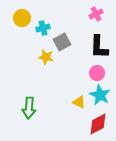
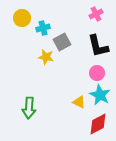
black L-shape: moved 1 px left, 1 px up; rotated 15 degrees counterclockwise
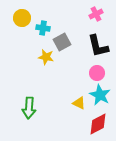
cyan cross: rotated 24 degrees clockwise
yellow triangle: moved 1 px down
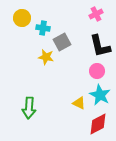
black L-shape: moved 2 px right
pink circle: moved 2 px up
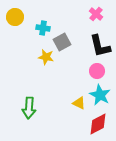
pink cross: rotated 24 degrees counterclockwise
yellow circle: moved 7 px left, 1 px up
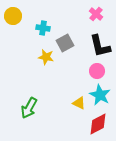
yellow circle: moved 2 px left, 1 px up
gray square: moved 3 px right, 1 px down
green arrow: rotated 25 degrees clockwise
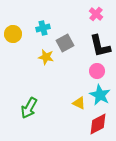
yellow circle: moved 18 px down
cyan cross: rotated 24 degrees counterclockwise
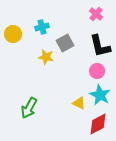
cyan cross: moved 1 px left, 1 px up
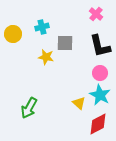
gray square: rotated 30 degrees clockwise
pink circle: moved 3 px right, 2 px down
yellow triangle: rotated 16 degrees clockwise
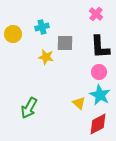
black L-shape: moved 1 px down; rotated 10 degrees clockwise
pink circle: moved 1 px left, 1 px up
